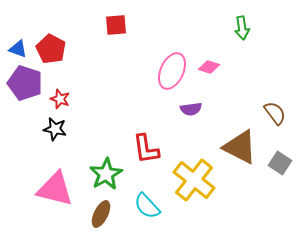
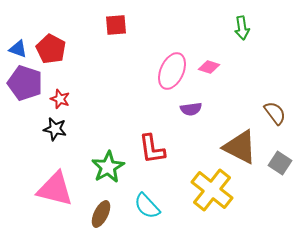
red L-shape: moved 6 px right
green star: moved 2 px right, 7 px up
yellow cross: moved 18 px right, 10 px down
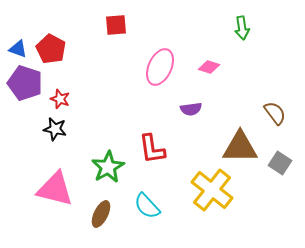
pink ellipse: moved 12 px left, 4 px up
brown triangle: rotated 27 degrees counterclockwise
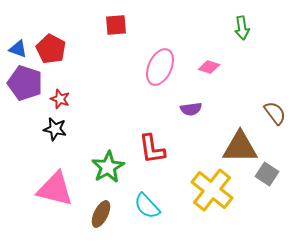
gray square: moved 13 px left, 11 px down
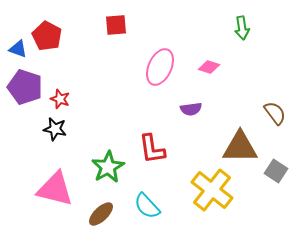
red pentagon: moved 4 px left, 13 px up
purple pentagon: moved 4 px down
gray square: moved 9 px right, 3 px up
brown ellipse: rotated 20 degrees clockwise
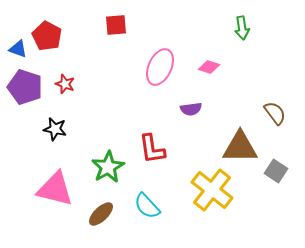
red star: moved 5 px right, 15 px up
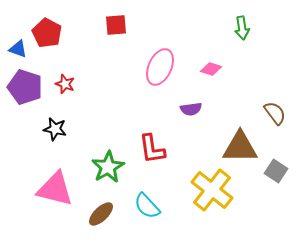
red pentagon: moved 3 px up
pink diamond: moved 2 px right, 2 px down
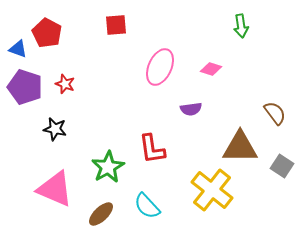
green arrow: moved 1 px left, 2 px up
gray square: moved 6 px right, 5 px up
pink triangle: rotated 9 degrees clockwise
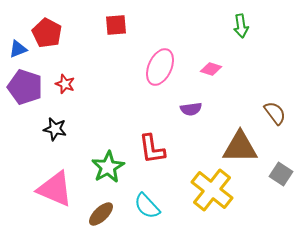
blue triangle: rotated 42 degrees counterclockwise
gray square: moved 1 px left, 8 px down
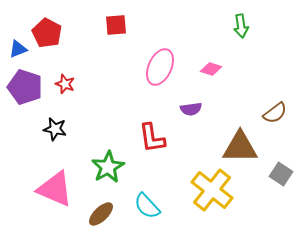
brown semicircle: rotated 90 degrees clockwise
red L-shape: moved 11 px up
